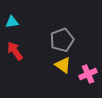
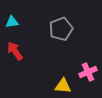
gray pentagon: moved 1 px left, 11 px up
yellow triangle: moved 21 px down; rotated 30 degrees counterclockwise
pink cross: moved 2 px up
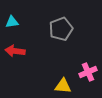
red arrow: rotated 48 degrees counterclockwise
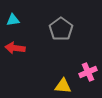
cyan triangle: moved 1 px right, 2 px up
gray pentagon: rotated 15 degrees counterclockwise
red arrow: moved 3 px up
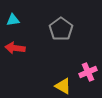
yellow triangle: rotated 24 degrees clockwise
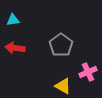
gray pentagon: moved 16 px down
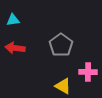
pink cross: rotated 24 degrees clockwise
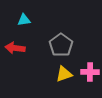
cyan triangle: moved 11 px right
pink cross: moved 2 px right
yellow triangle: moved 1 px right, 12 px up; rotated 48 degrees counterclockwise
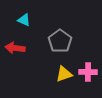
cyan triangle: rotated 32 degrees clockwise
gray pentagon: moved 1 px left, 4 px up
pink cross: moved 2 px left
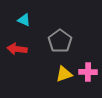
red arrow: moved 2 px right, 1 px down
